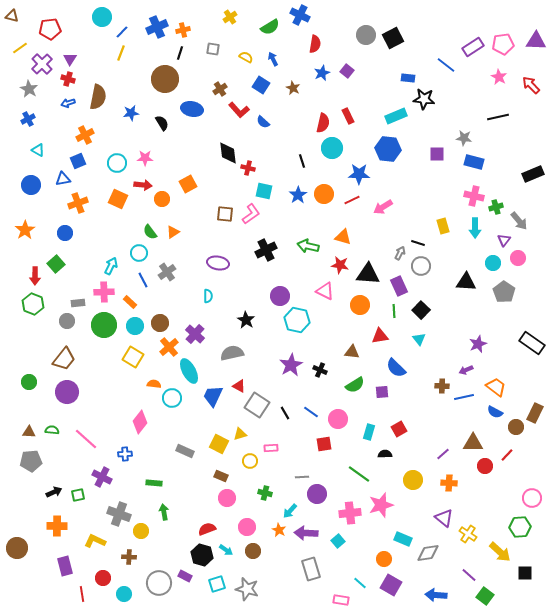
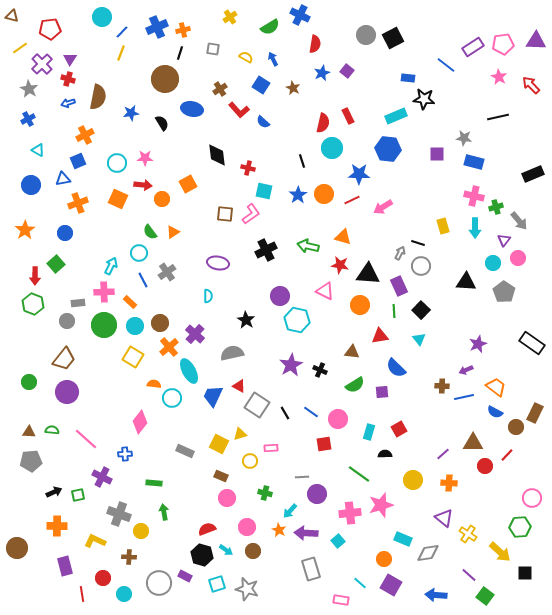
black diamond at (228, 153): moved 11 px left, 2 px down
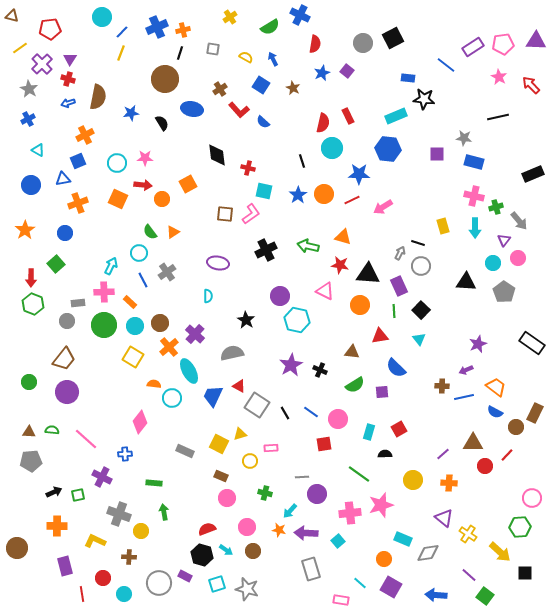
gray circle at (366, 35): moved 3 px left, 8 px down
red arrow at (35, 276): moved 4 px left, 2 px down
orange star at (279, 530): rotated 16 degrees counterclockwise
purple square at (391, 585): moved 2 px down
